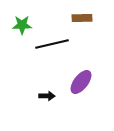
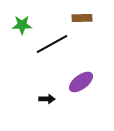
black line: rotated 16 degrees counterclockwise
purple ellipse: rotated 15 degrees clockwise
black arrow: moved 3 px down
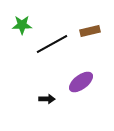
brown rectangle: moved 8 px right, 13 px down; rotated 12 degrees counterclockwise
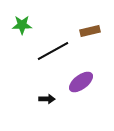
black line: moved 1 px right, 7 px down
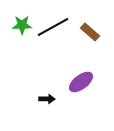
brown rectangle: moved 1 px down; rotated 54 degrees clockwise
black line: moved 24 px up
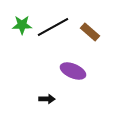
purple ellipse: moved 8 px left, 11 px up; rotated 60 degrees clockwise
